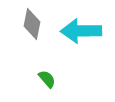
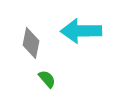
gray diamond: moved 1 px left, 19 px down
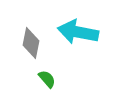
cyan arrow: moved 3 px left, 1 px down; rotated 12 degrees clockwise
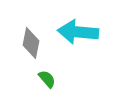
cyan arrow: rotated 6 degrees counterclockwise
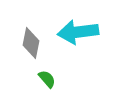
cyan arrow: rotated 12 degrees counterclockwise
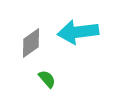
gray diamond: rotated 44 degrees clockwise
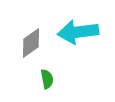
green semicircle: rotated 30 degrees clockwise
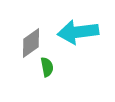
green semicircle: moved 12 px up
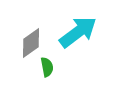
cyan arrow: rotated 150 degrees clockwise
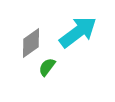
green semicircle: rotated 132 degrees counterclockwise
